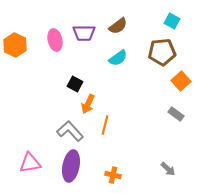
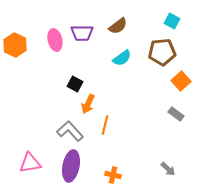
purple trapezoid: moved 2 px left
cyan semicircle: moved 4 px right
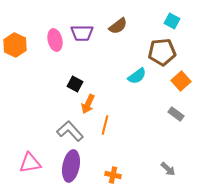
cyan semicircle: moved 15 px right, 18 px down
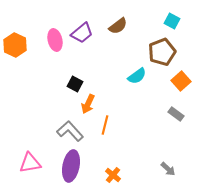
purple trapezoid: rotated 40 degrees counterclockwise
brown pentagon: rotated 16 degrees counterclockwise
orange cross: rotated 28 degrees clockwise
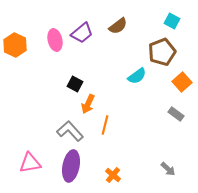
orange square: moved 1 px right, 1 px down
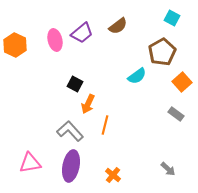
cyan square: moved 3 px up
brown pentagon: rotated 8 degrees counterclockwise
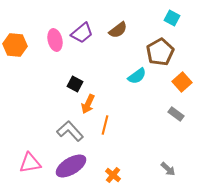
brown semicircle: moved 4 px down
orange hexagon: rotated 20 degrees counterclockwise
brown pentagon: moved 2 px left
purple ellipse: rotated 48 degrees clockwise
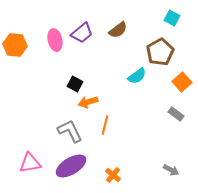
orange arrow: moved 2 px up; rotated 48 degrees clockwise
gray L-shape: rotated 16 degrees clockwise
gray arrow: moved 3 px right, 1 px down; rotated 14 degrees counterclockwise
